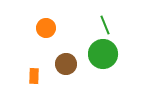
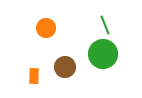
brown circle: moved 1 px left, 3 px down
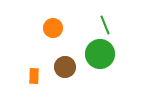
orange circle: moved 7 px right
green circle: moved 3 px left
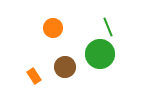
green line: moved 3 px right, 2 px down
orange rectangle: rotated 35 degrees counterclockwise
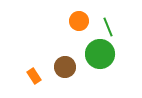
orange circle: moved 26 px right, 7 px up
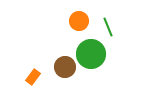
green circle: moved 9 px left
orange rectangle: moved 1 px left, 1 px down; rotated 70 degrees clockwise
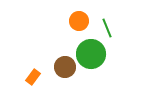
green line: moved 1 px left, 1 px down
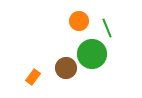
green circle: moved 1 px right
brown circle: moved 1 px right, 1 px down
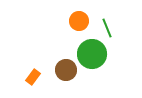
brown circle: moved 2 px down
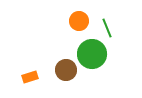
orange rectangle: moved 3 px left; rotated 35 degrees clockwise
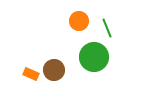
green circle: moved 2 px right, 3 px down
brown circle: moved 12 px left
orange rectangle: moved 1 px right, 3 px up; rotated 42 degrees clockwise
